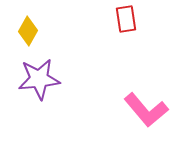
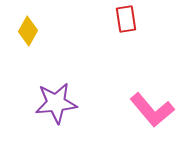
purple star: moved 17 px right, 24 px down
pink L-shape: moved 6 px right
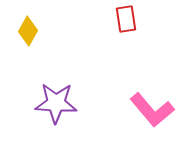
purple star: rotated 9 degrees clockwise
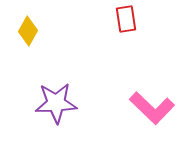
purple star: rotated 6 degrees counterclockwise
pink L-shape: moved 2 px up; rotated 6 degrees counterclockwise
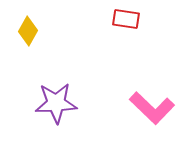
red rectangle: rotated 72 degrees counterclockwise
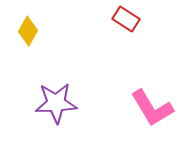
red rectangle: rotated 24 degrees clockwise
pink L-shape: rotated 15 degrees clockwise
